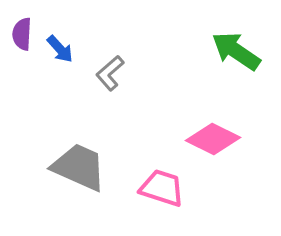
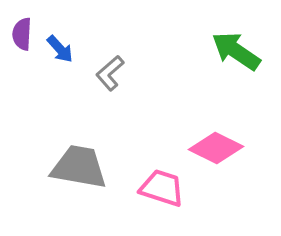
pink diamond: moved 3 px right, 9 px down
gray trapezoid: rotated 14 degrees counterclockwise
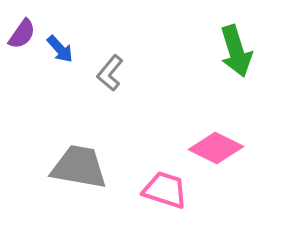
purple semicircle: rotated 148 degrees counterclockwise
green arrow: rotated 141 degrees counterclockwise
gray L-shape: rotated 9 degrees counterclockwise
pink trapezoid: moved 3 px right, 2 px down
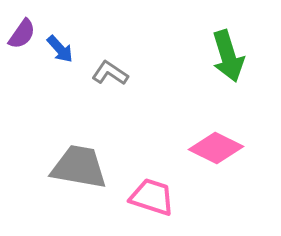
green arrow: moved 8 px left, 5 px down
gray L-shape: rotated 84 degrees clockwise
pink trapezoid: moved 13 px left, 7 px down
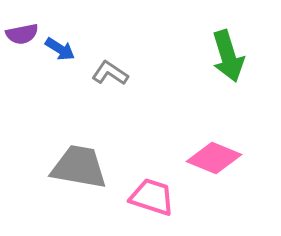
purple semicircle: rotated 44 degrees clockwise
blue arrow: rotated 16 degrees counterclockwise
pink diamond: moved 2 px left, 10 px down; rotated 4 degrees counterclockwise
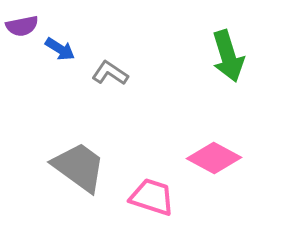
purple semicircle: moved 8 px up
pink diamond: rotated 6 degrees clockwise
gray trapezoid: rotated 26 degrees clockwise
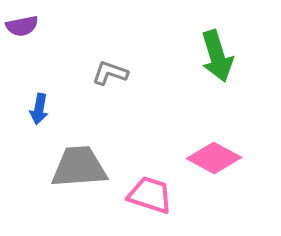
blue arrow: moved 21 px left, 60 px down; rotated 68 degrees clockwise
green arrow: moved 11 px left
gray L-shape: rotated 15 degrees counterclockwise
gray trapezoid: rotated 40 degrees counterclockwise
pink trapezoid: moved 2 px left, 2 px up
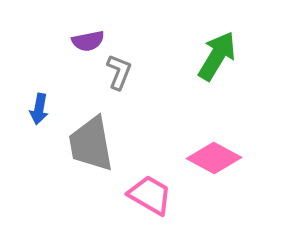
purple semicircle: moved 66 px right, 15 px down
green arrow: rotated 132 degrees counterclockwise
gray L-shape: moved 9 px right, 1 px up; rotated 93 degrees clockwise
gray trapezoid: moved 12 px right, 23 px up; rotated 96 degrees counterclockwise
pink trapezoid: rotated 12 degrees clockwise
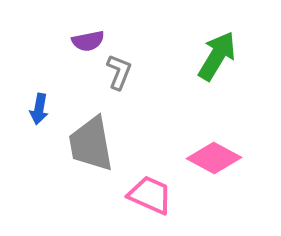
pink trapezoid: rotated 6 degrees counterclockwise
